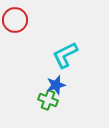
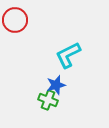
cyan L-shape: moved 3 px right
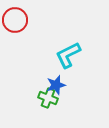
green cross: moved 2 px up
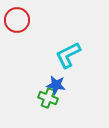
red circle: moved 2 px right
blue star: rotated 24 degrees clockwise
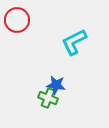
cyan L-shape: moved 6 px right, 13 px up
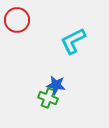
cyan L-shape: moved 1 px left, 1 px up
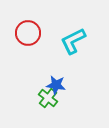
red circle: moved 11 px right, 13 px down
green cross: rotated 18 degrees clockwise
